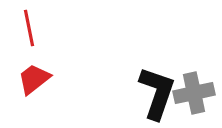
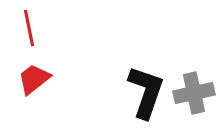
black L-shape: moved 11 px left, 1 px up
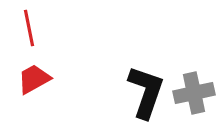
red trapezoid: rotated 9 degrees clockwise
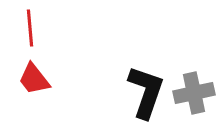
red line: moved 1 px right; rotated 6 degrees clockwise
red trapezoid: rotated 99 degrees counterclockwise
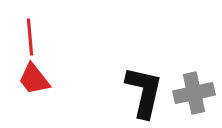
red line: moved 9 px down
black L-shape: moved 2 px left; rotated 6 degrees counterclockwise
